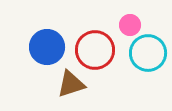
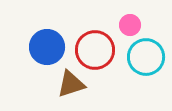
cyan circle: moved 2 px left, 4 px down
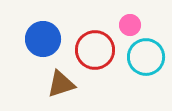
blue circle: moved 4 px left, 8 px up
brown triangle: moved 10 px left
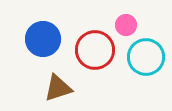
pink circle: moved 4 px left
brown triangle: moved 3 px left, 4 px down
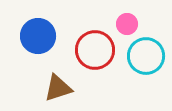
pink circle: moved 1 px right, 1 px up
blue circle: moved 5 px left, 3 px up
cyan circle: moved 1 px up
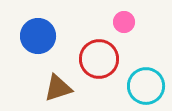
pink circle: moved 3 px left, 2 px up
red circle: moved 4 px right, 9 px down
cyan circle: moved 30 px down
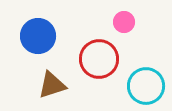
brown triangle: moved 6 px left, 3 px up
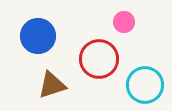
cyan circle: moved 1 px left, 1 px up
